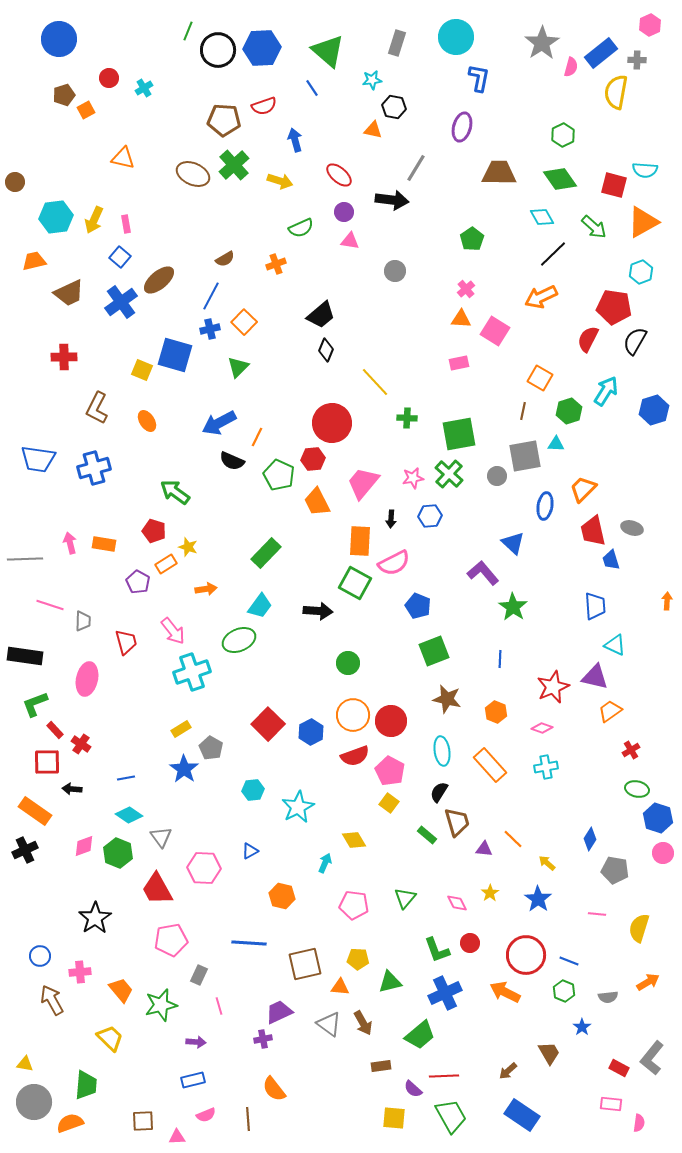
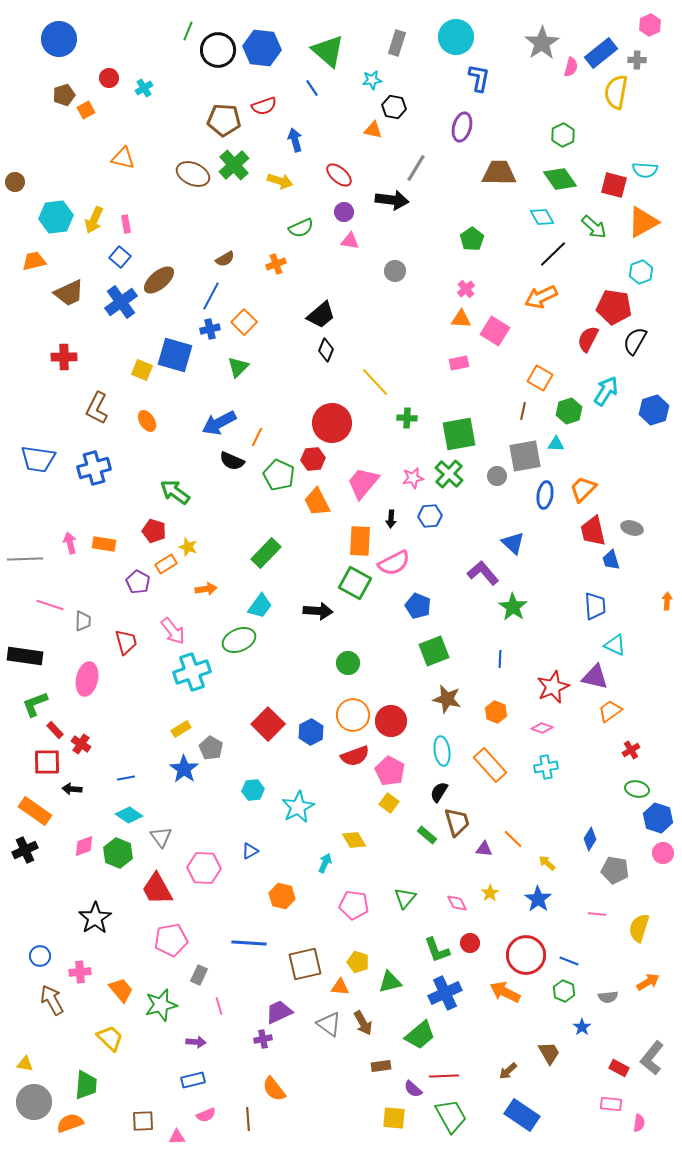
blue hexagon at (262, 48): rotated 9 degrees clockwise
blue ellipse at (545, 506): moved 11 px up
yellow pentagon at (358, 959): moved 3 px down; rotated 15 degrees clockwise
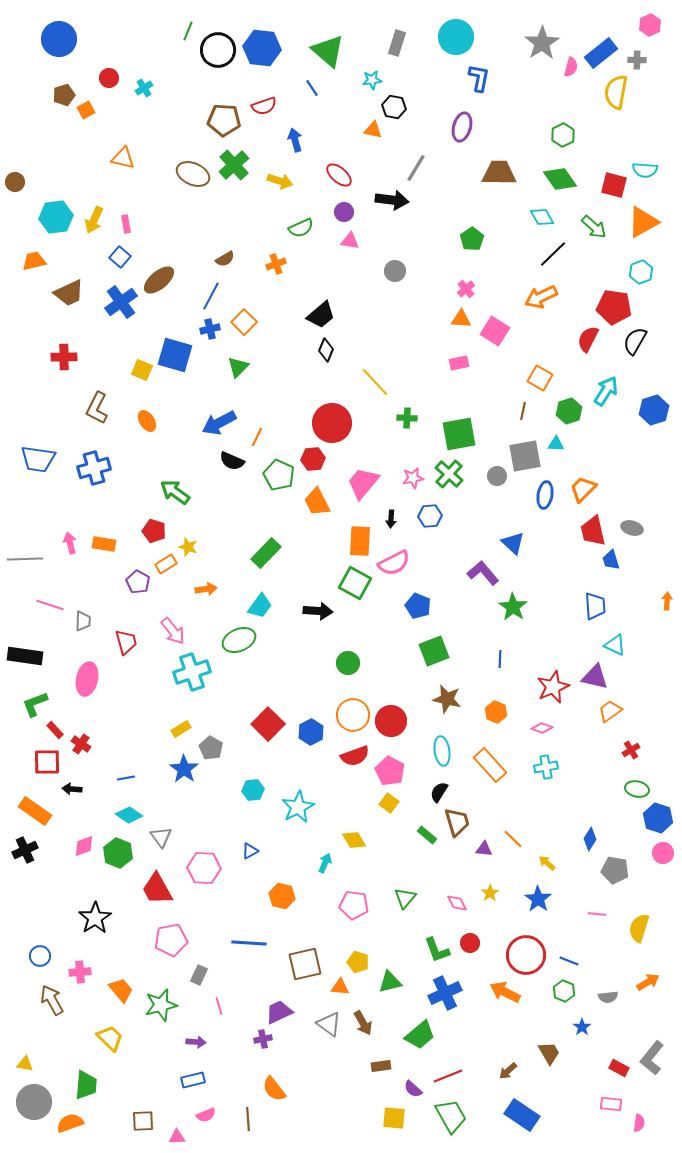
red line at (444, 1076): moved 4 px right; rotated 20 degrees counterclockwise
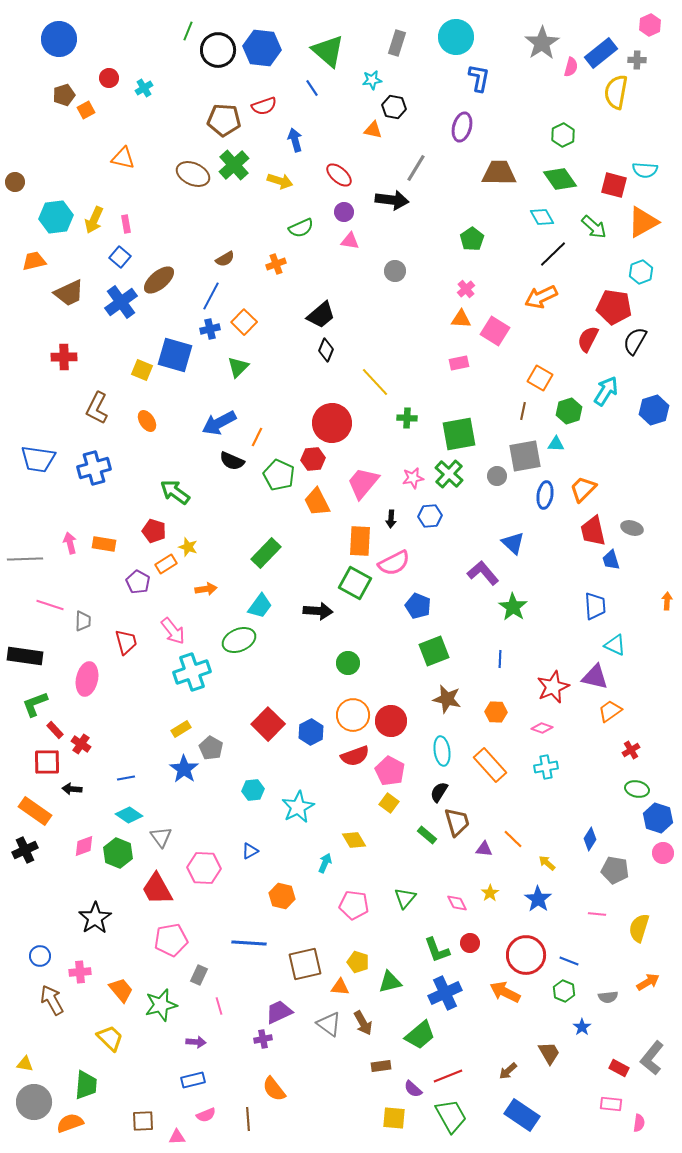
orange hexagon at (496, 712): rotated 20 degrees counterclockwise
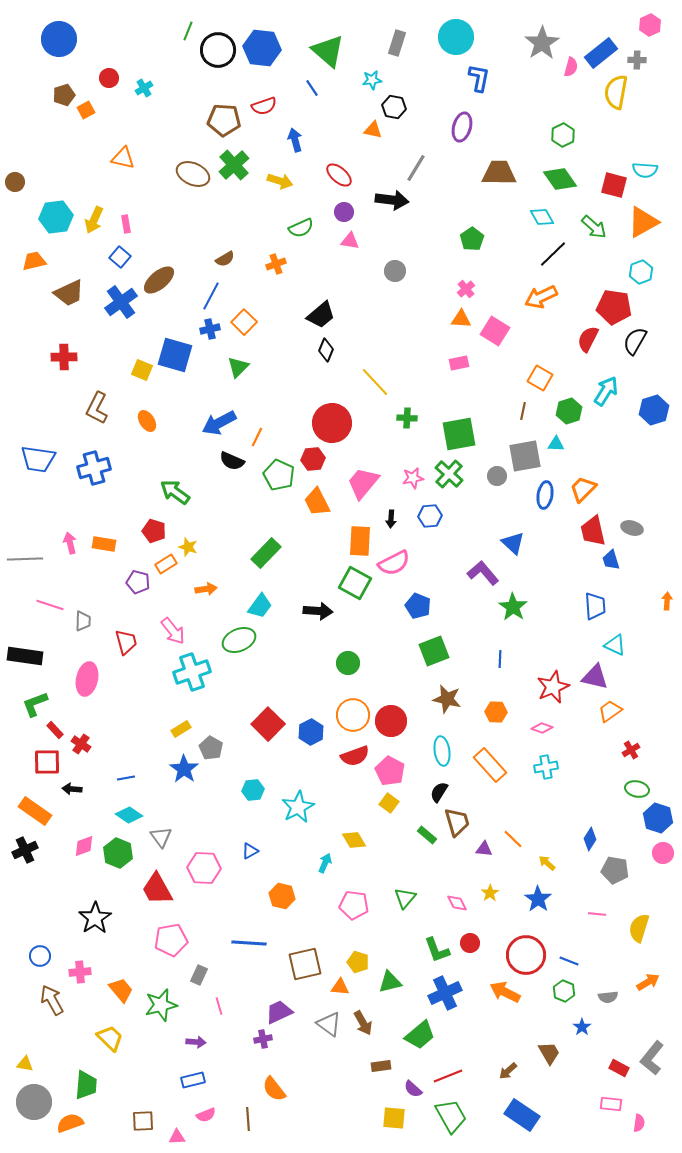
purple pentagon at (138, 582): rotated 15 degrees counterclockwise
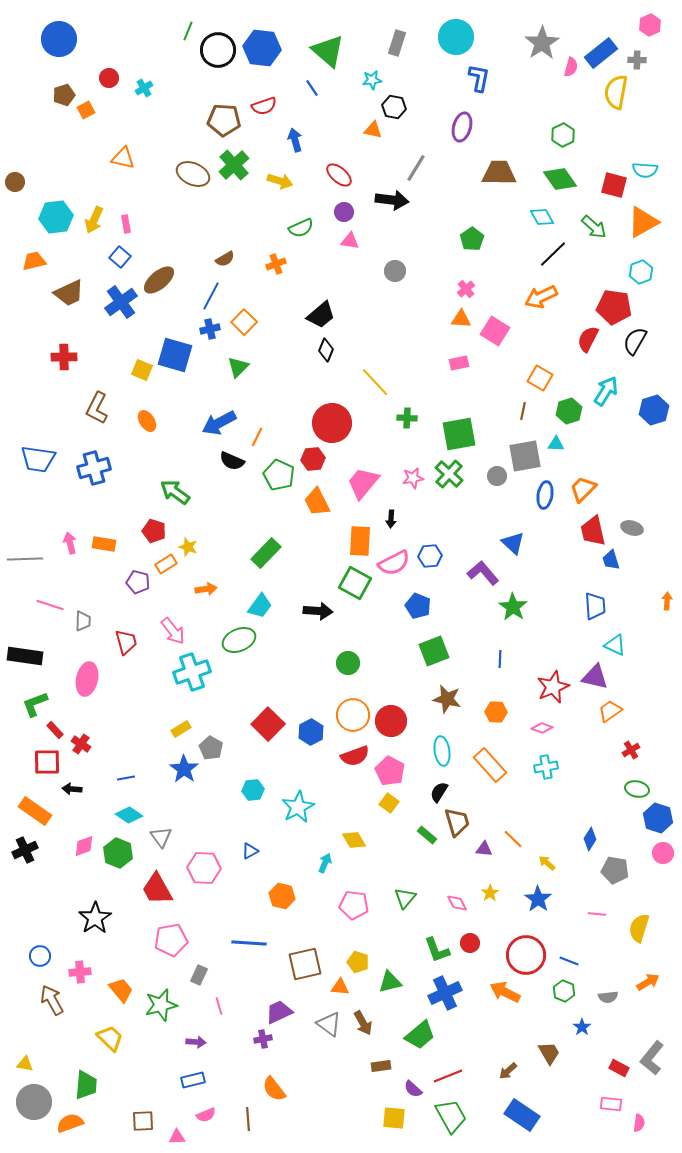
blue hexagon at (430, 516): moved 40 px down
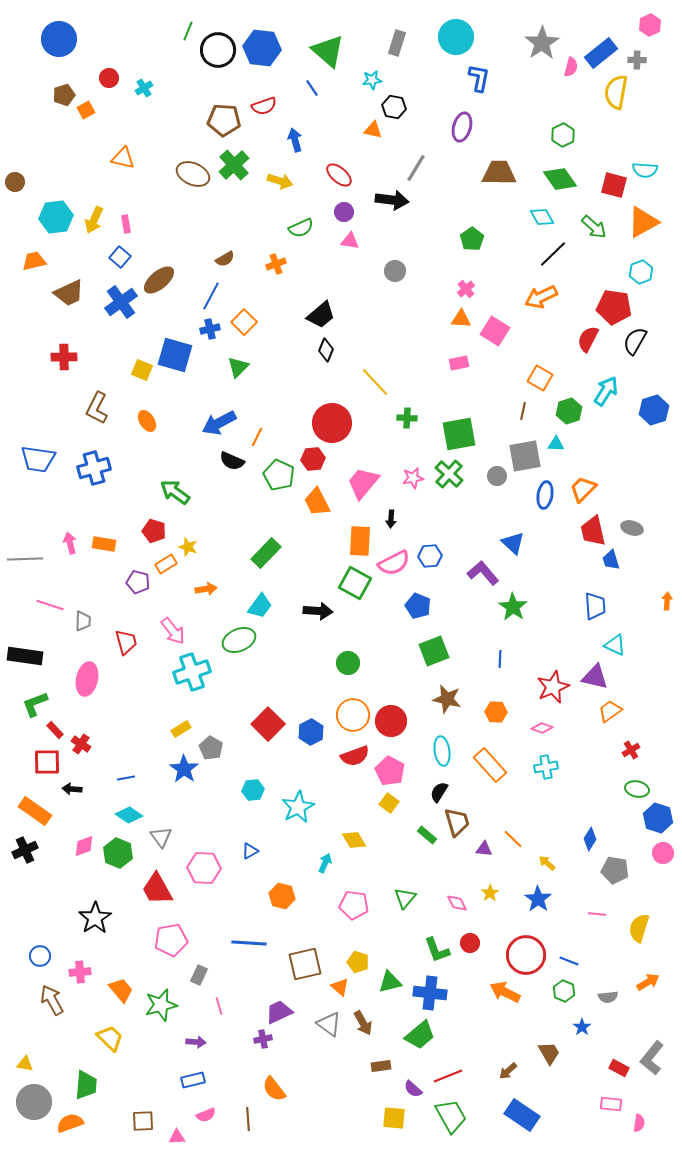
orange triangle at (340, 987): rotated 36 degrees clockwise
blue cross at (445, 993): moved 15 px left; rotated 32 degrees clockwise
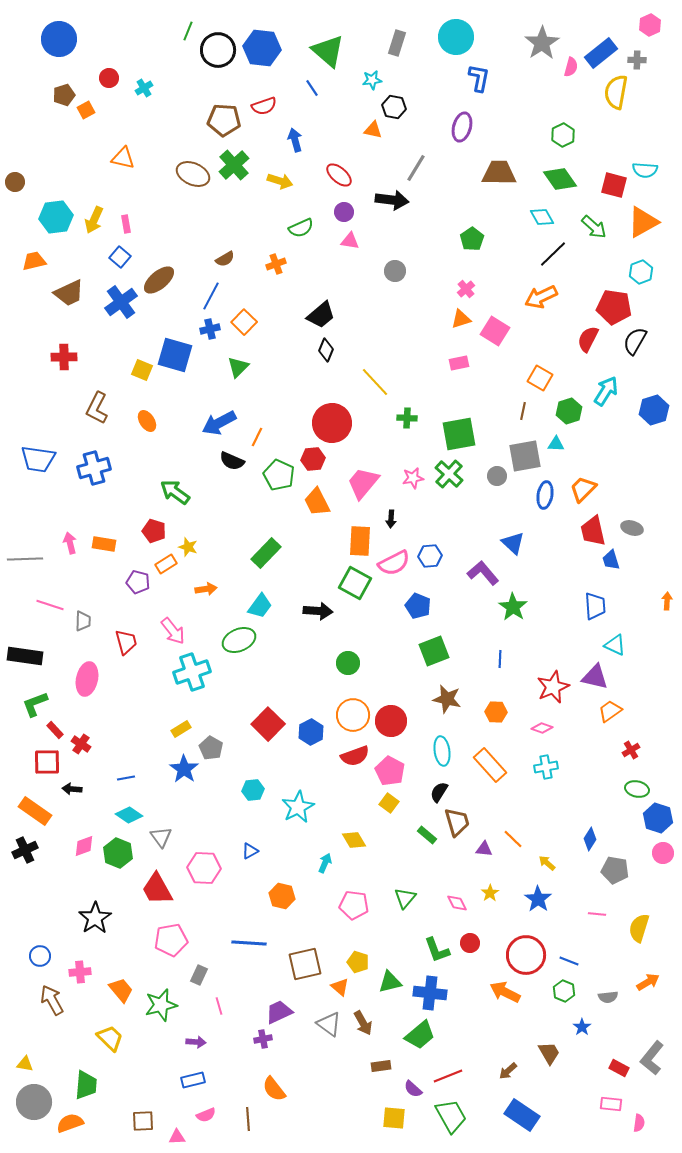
orange triangle at (461, 319): rotated 20 degrees counterclockwise
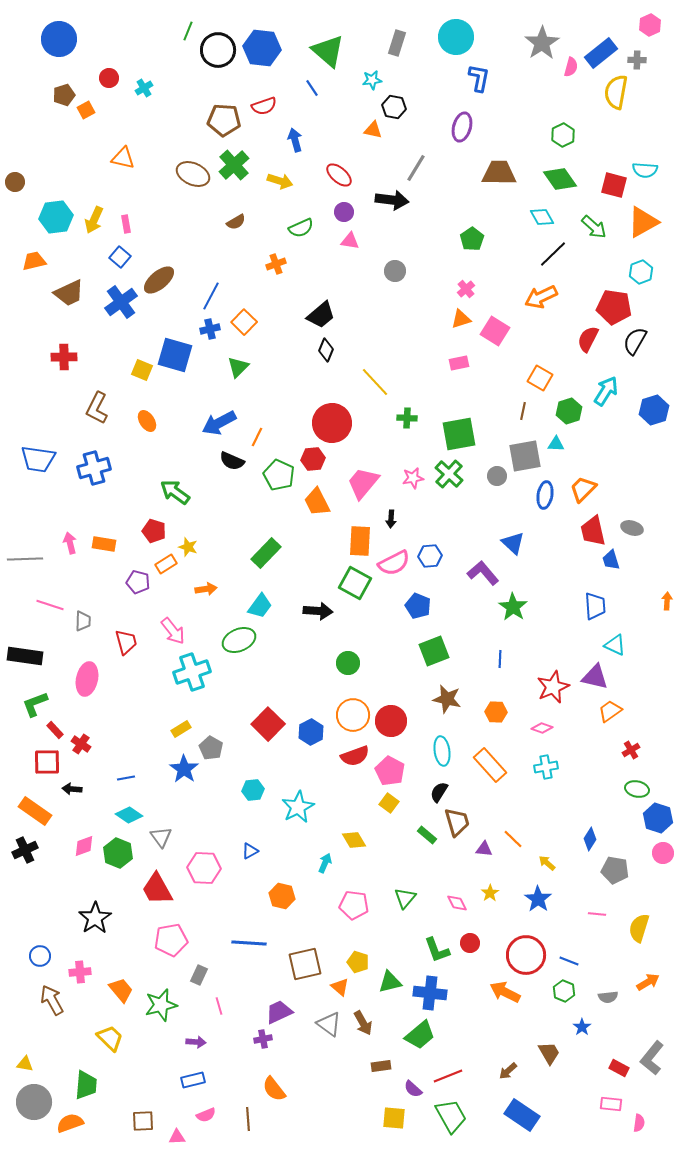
brown semicircle at (225, 259): moved 11 px right, 37 px up
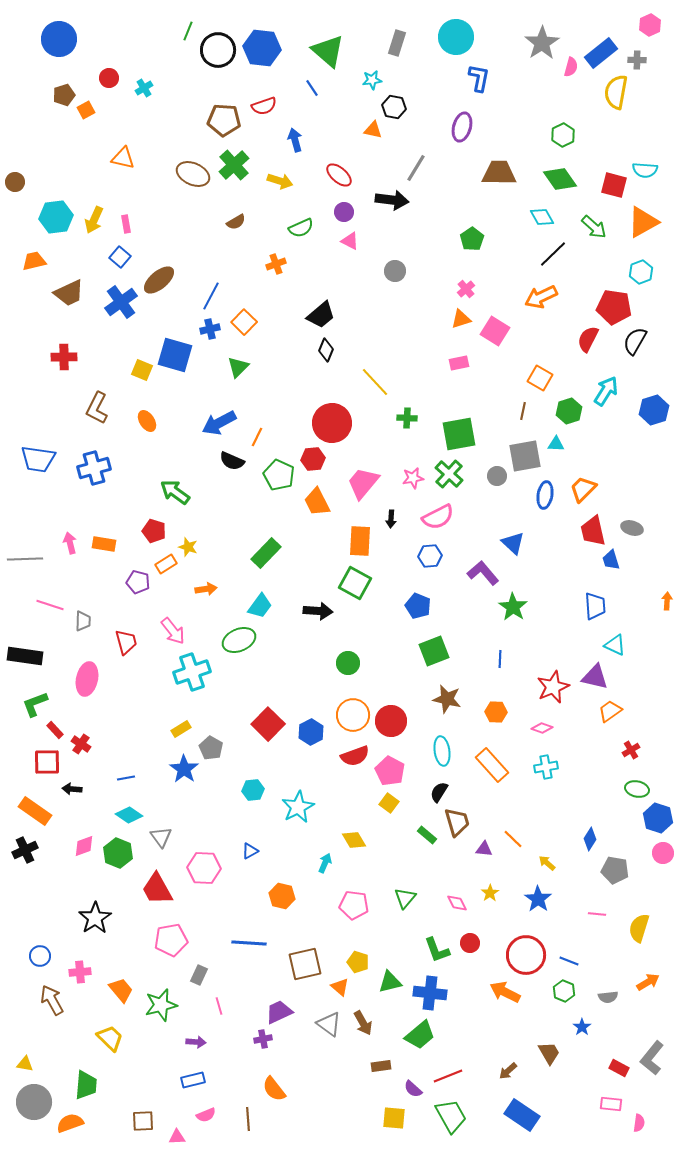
pink triangle at (350, 241): rotated 18 degrees clockwise
pink semicircle at (394, 563): moved 44 px right, 46 px up
orange rectangle at (490, 765): moved 2 px right
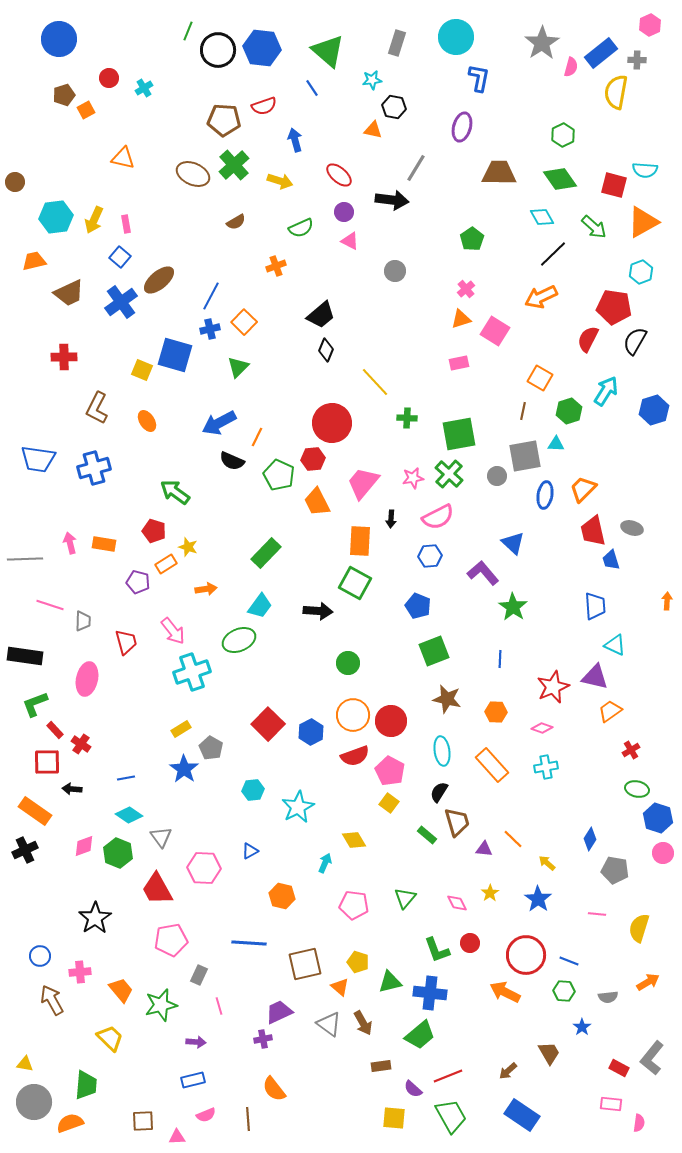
orange cross at (276, 264): moved 2 px down
green hexagon at (564, 991): rotated 20 degrees counterclockwise
